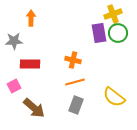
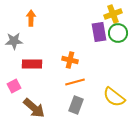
purple rectangle: moved 1 px up
orange cross: moved 3 px left
red rectangle: moved 2 px right
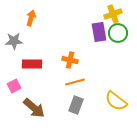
orange arrow: rotated 14 degrees clockwise
yellow semicircle: moved 2 px right, 4 px down
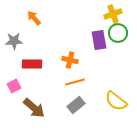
orange arrow: moved 3 px right; rotated 56 degrees counterclockwise
purple rectangle: moved 8 px down
gray rectangle: rotated 30 degrees clockwise
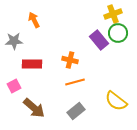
orange arrow: moved 2 px down; rotated 14 degrees clockwise
purple rectangle: rotated 30 degrees counterclockwise
gray rectangle: moved 6 px down
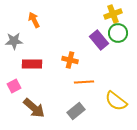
orange line: moved 9 px right; rotated 12 degrees clockwise
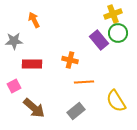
yellow semicircle: rotated 20 degrees clockwise
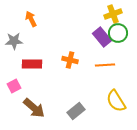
orange arrow: moved 3 px left, 1 px up
purple rectangle: moved 3 px right, 3 px up
orange line: moved 21 px right, 17 px up
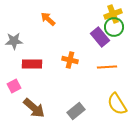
orange arrow: moved 17 px right; rotated 21 degrees counterclockwise
green circle: moved 4 px left, 6 px up
purple rectangle: moved 2 px left
orange line: moved 2 px right, 2 px down
yellow semicircle: moved 1 px right, 3 px down
